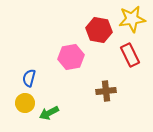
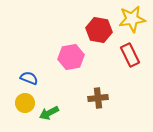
blue semicircle: rotated 96 degrees clockwise
brown cross: moved 8 px left, 7 px down
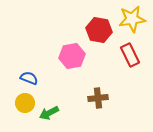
pink hexagon: moved 1 px right, 1 px up
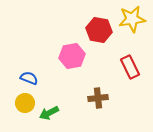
red rectangle: moved 12 px down
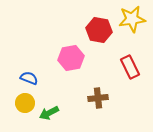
pink hexagon: moved 1 px left, 2 px down
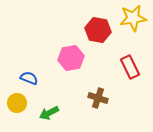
yellow star: moved 1 px right, 1 px up
red hexagon: moved 1 px left
brown cross: rotated 24 degrees clockwise
yellow circle: moved 8 px left
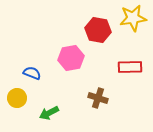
red rectangle: rotated 65 degrees counterclockwise
blue semicircle: moved 3 px right, 5 px up
yellow circle: moved 5 px up
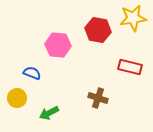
pink hexagon: moved 13 px left, 13 px up; rotated 15 degrees clockwise
red rectangle: rotated 15 degrees clockwise
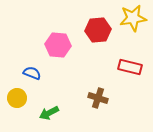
red hexagon: rotated 15 degrees counterclockwise
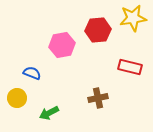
pink hexagon: moved 4 px right; rotated 15 degrees counterclockwise
brown cross: rotated 30 degrees counterclockwise
